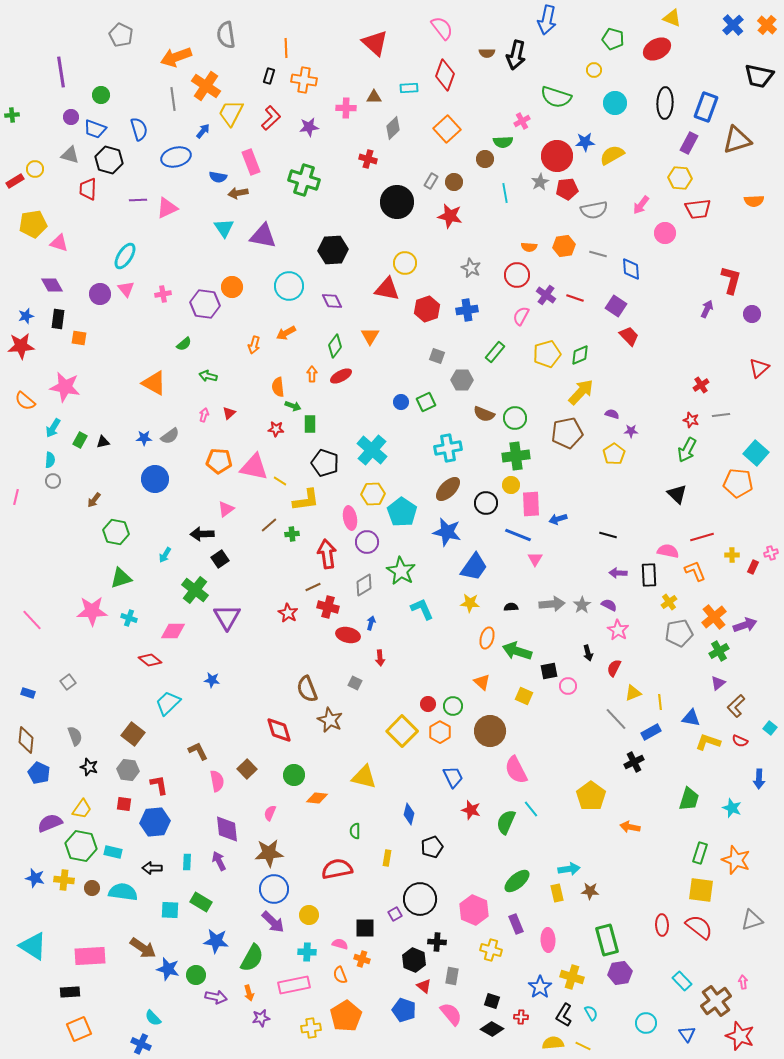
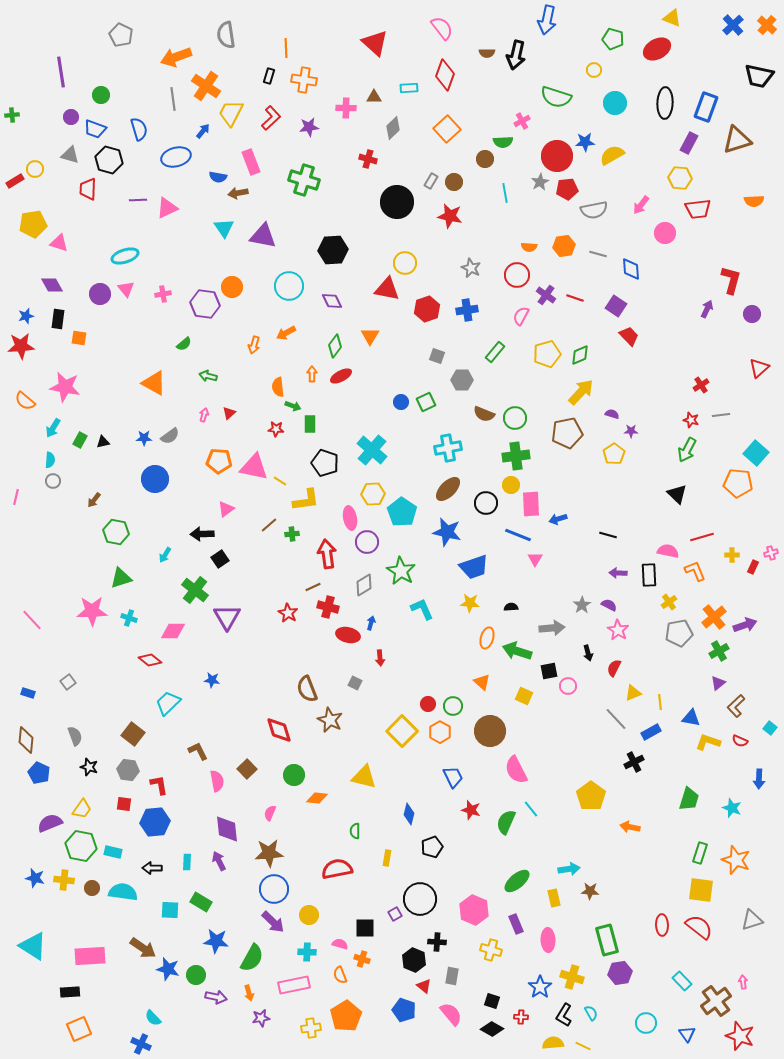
cyan ellipse at (125, 256): rotated 40 degrees clockwise
blue trapezoid at (474, 567): rotated 36 degrees clockwise
gray arrow at (552, 604): moved 24 px down
yellow rectangle at (557, 893): moved 3 px left, 5 px down
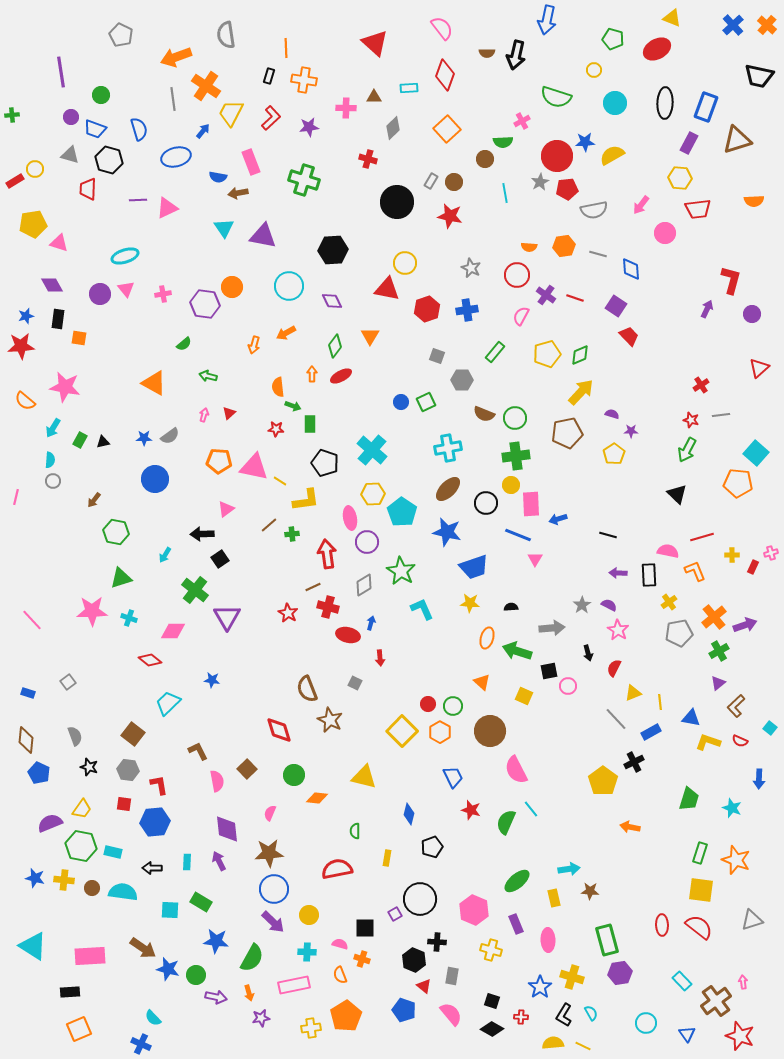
yellow pentagon at (591, 796): moved 12 px right, 15 px up
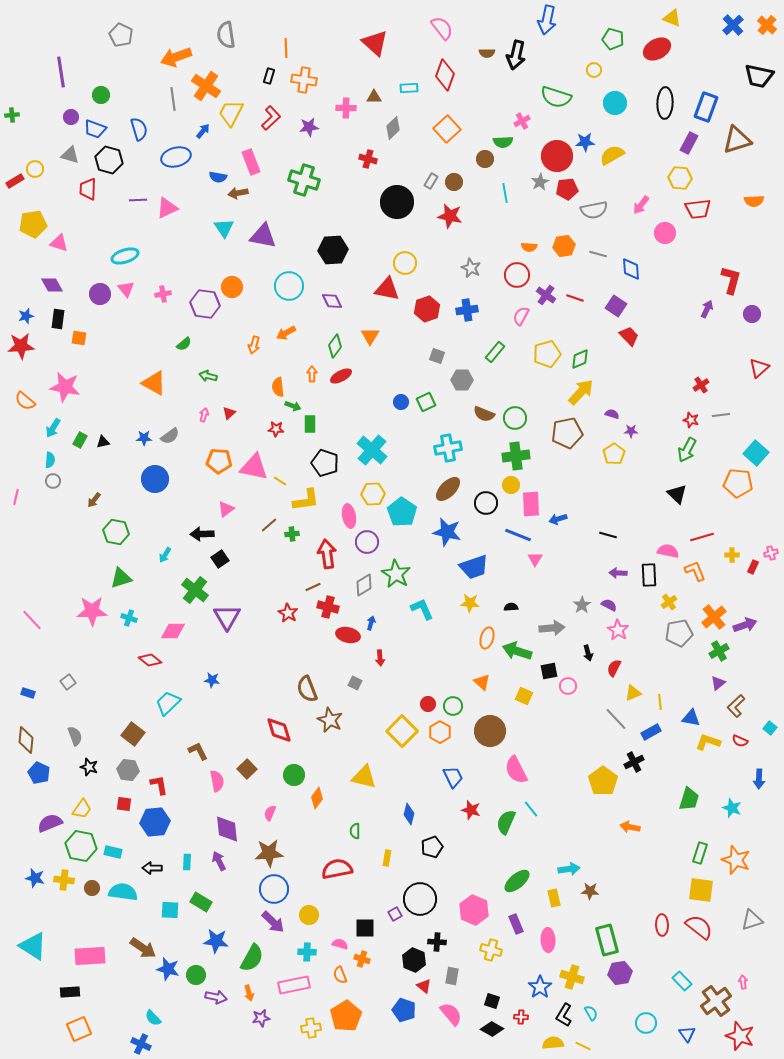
green diamond at (580, 355): moved 4 px down
pink ellipse at (350, 518): moved 1 px left, 2 px up
green star at (401, 571): moved 5 px left, 3 px down
orange diamond at (317, 798): rotated 60 degrees counterclockwise
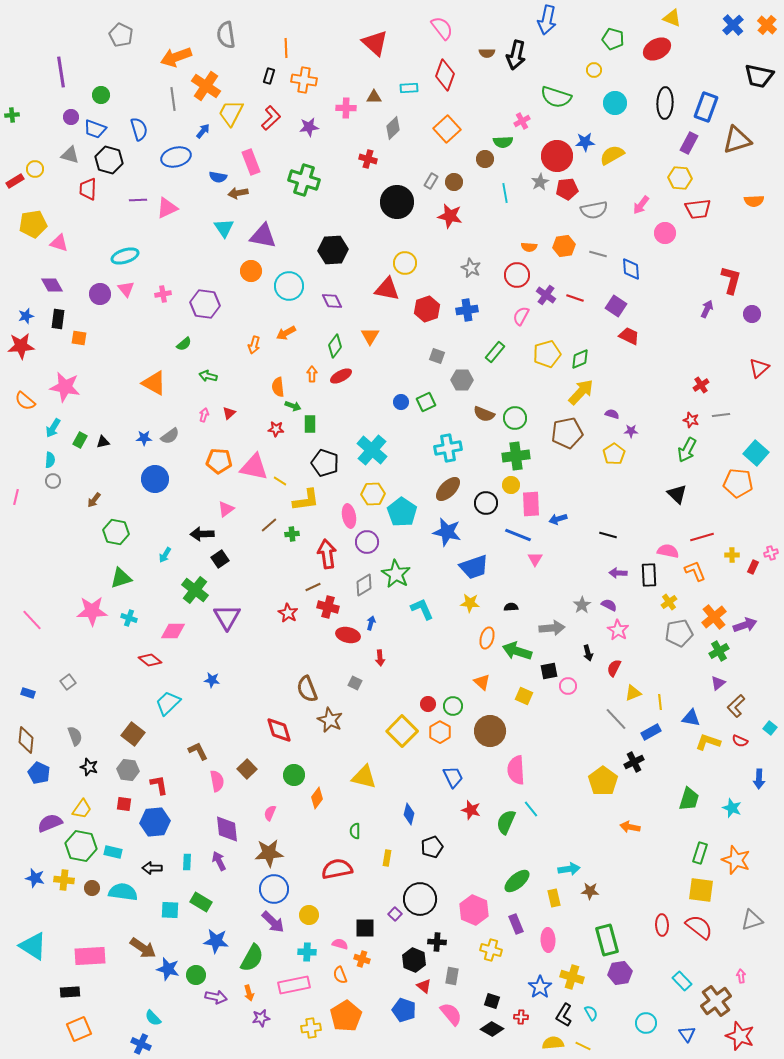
orange circle at (232, 287): moved 19 px right, 16 px up
red trapezoid at (629, 336): rotated 20 degrees counterclockwise
pink semicircle at (516, 770): rotated 24 degrees clockwise
purple square at (395, 914): rotated 16 degrees counterclockwise
pink arrow at (743, 982): moved 2 px left, 6 px up
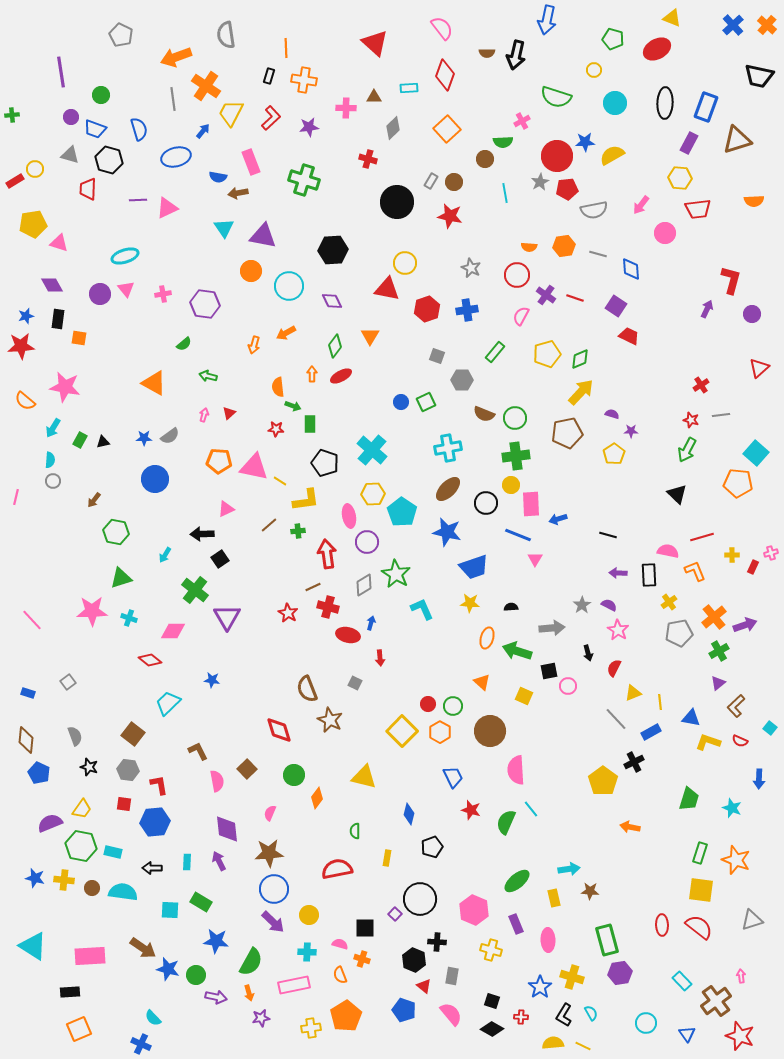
pink triangle at (226, 509): rotated 12 degrees clockwise
green cross at (292, 534): moved 6 px right, 3 px up
green semicircle at (252, 958): moved 1 px left, 4 px down
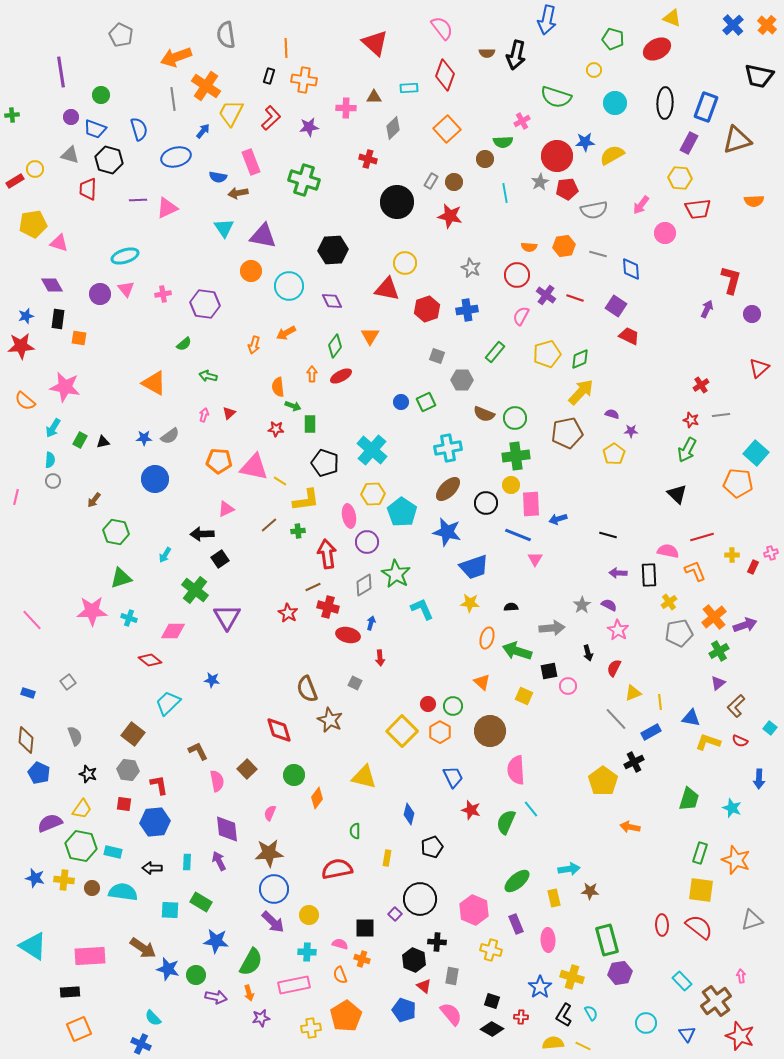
black star at (89, 767): moved 1 px left, 7 px down
